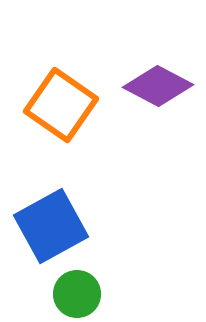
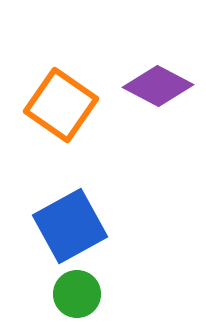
blue square: moved 19 px right
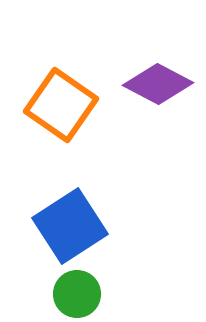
purple diamond: moved 2 px up
blue square: rotated 4 degrees counterclockwise
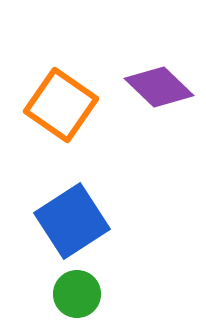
purple diamond: moved 1 px right, 3 px down; rotated 16 degrees clockwise
blue square: moved 2 px right, 5 px up
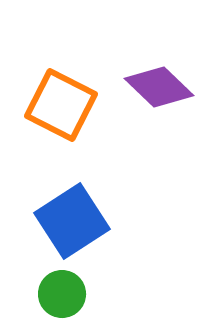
orange square: rotated 8 degrees counterclockwise
green circle: moved 15 px left
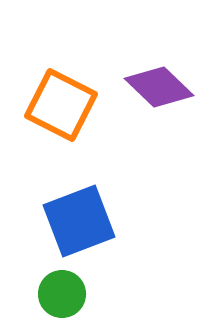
blue square: moved 7 px right; rotated 12 degrees clockwise
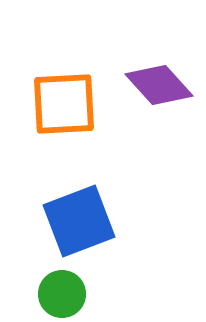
purple diamond: moved 2 px up; rotated 4 degrees clockwise
orange square: moved 3 px right, 1 px up; rotated 30 degrees counterclockwise
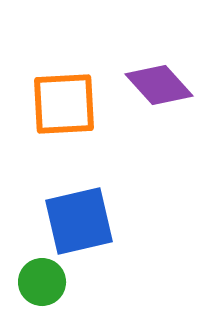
blue square: rotated 8 degrees clockwise
green circle: moved 20 px left, 12 px up
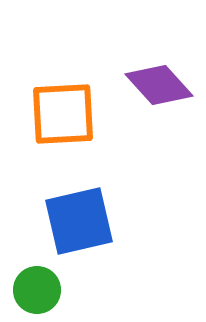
orange square: moved 1 px left, 10 px down
green circle: moved 5 px left, 8 px down
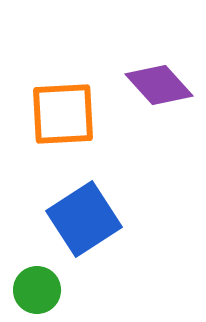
blue square: moved 5 px right, 2 px up; rotated 20 degrees counterclockwise
